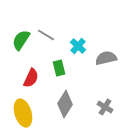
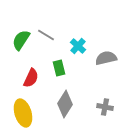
gray cross: rotated 21 degrees counterclockwise
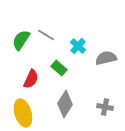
green rectangle: rotated 35 degrees counterclockwise
red semicircle: moved 1 px down
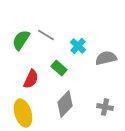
gray diamond: rotated 12 degrees clockwise
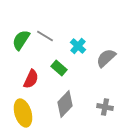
gray line: moved 1 px left, 1 px down
gray semicircle: rotated 30 degrees counterclockwise
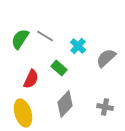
green semicircle: moved 1 px left, 1 px up
